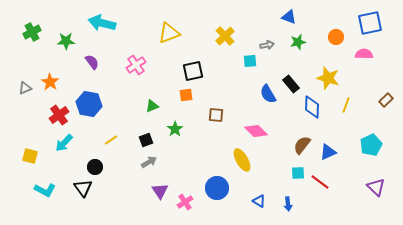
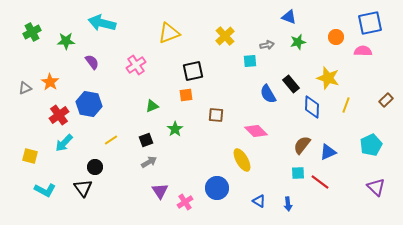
pink semicircle at (364, 54): moved 1 px left, 3 px up
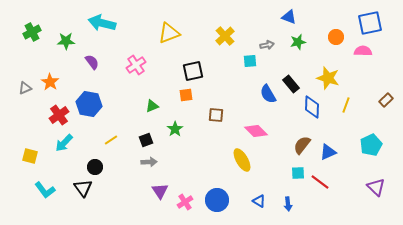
gray arrow at (149, 162): rotated 28 degrees clockwise
blue circle at (217, 188): moved 12 px down
cyan L-shape at (45, 190): rotated 25 degrees clockwise
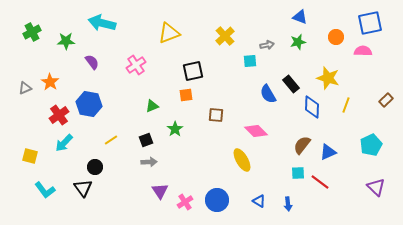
blue triangle at (289, 17): moved 11 px right
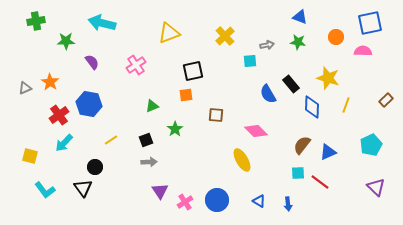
green cross at (32, 32): moved 4 px right, 11 px up; rotated 18 degrees clockwise
green star at (298, 42): rotated 21 degrees clockwise
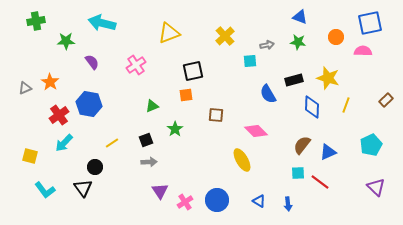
black rectangle at (291, 84): moved 3 px right, 4 px up; rotated 66 degrees counterclockwise
yellow line at (111, 140): moved 1 px right, 3 px down
